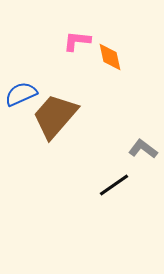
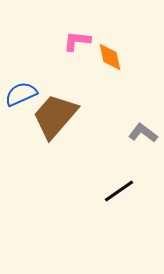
gray L-shape: moved 16 px up
black line: moved 5 px right, 6 px down
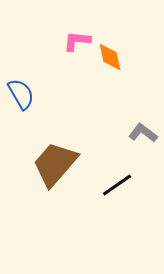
blue semicircle: rotated 84 degrees clockwise
brown trapezoid: moved 48 px down
black line: moved 2 px left, 6 px up
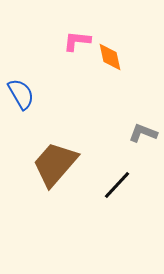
gray L-shape: rotated 16 degrees counterclockwise
black line: rotated 12 degrees counterclockwise
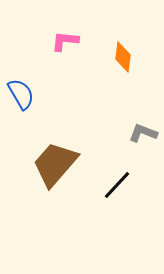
pink L-shape: moved 12 px left
orange diamond: moved 13 px right; rotated 20 degrees clockwise
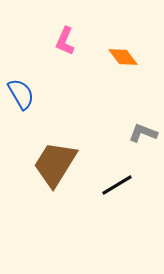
pink L-shape: rotated 72 degrees counterclockwise
orange diamond: rotated 44 degrees counterclockwise
brown trapezoid: rotated 9 degrees counterclockwise
black line: rotated 16 degrees clockwise
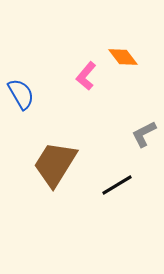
pink L-shape: moved 21 px right, 35 px down; rotated 16 degrees clockwise
gray L-shape: moved 1 px right, 1 px down; rotated 48 degrees counterclockwise
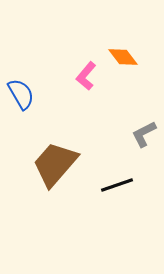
brown trapezoid: rotated 9 degrees clockwise
black line: rotated 12 degrees clockwise
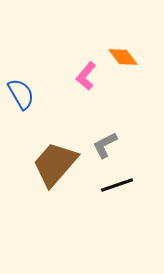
gray L-shape: moved 39 px left, 11 px down
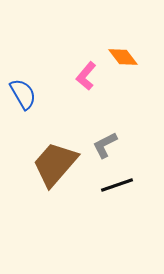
blue semicircle: moved 2 px right
